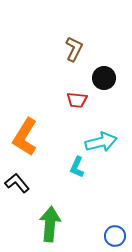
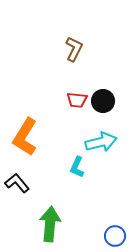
black circle: moved 1 px left, 23 px down
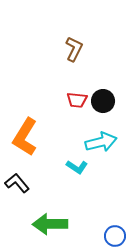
cyan L-shape: rotated 80 degrees counterclockwise
green arrow: rotated 96 degrees counterclockwise
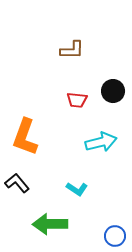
brown L-shape: moved 2 px left, 1 px down; rotated 65 degrees clockwise
black circle: moved 10 px right, 10 px up
orange L-shape: rotated 12 degrees counterclockwise
cyan L-shape: moved 22 px down
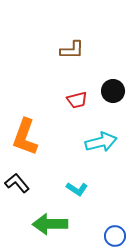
red trapezoid: rotated 20 degrees counterclockwise
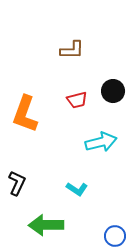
orange L-shape: moved 23 px up
black L-shape: rotated 65 degrees clockwise
green arrow: moved 4 px left, 1 px down
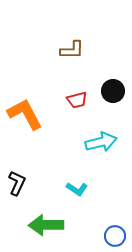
orange L-shape: rotated 132 degrees clockwise
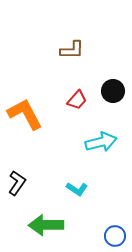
red trapezoid: rotated 35 degrees counterclockwise
black L-shape: rotated 10 degrees clockwise
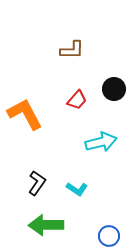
black circle: moved 1 px right, 2 px up
black L-shape: moved 20 px right
blue circle: moved 6 px left
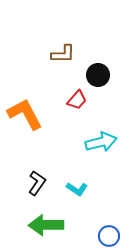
brown L-shape: moved 9 px left, 4 px down
black circle: moved 16 px left, 14 px up
